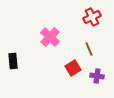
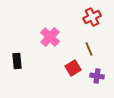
black rectangle: moved 4 px right
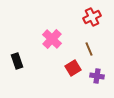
pink cross: moved 2 px right, 2 px down
black rectangle: rotated 14 degrees counterclockwise
